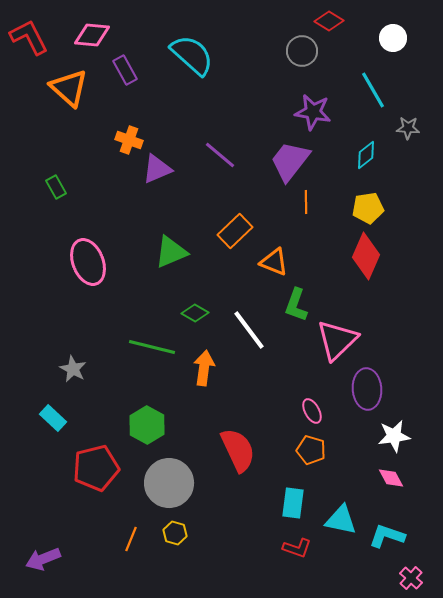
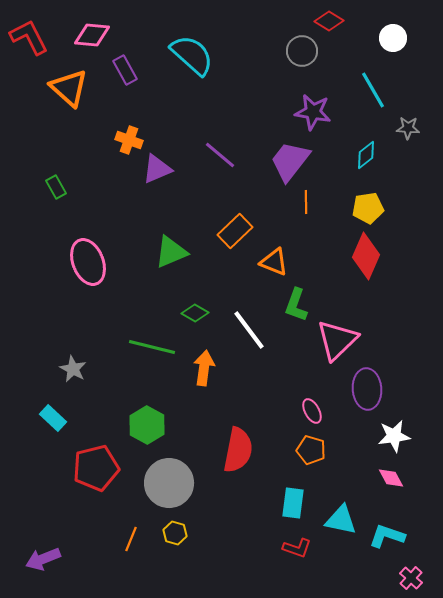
red semicircle at (238, 450): rotated 36 degrees clockwise
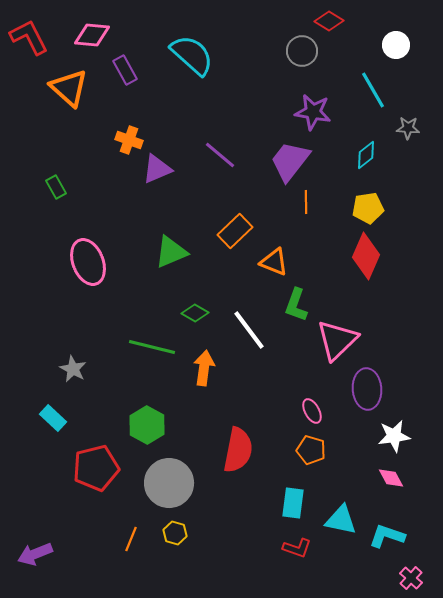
white circle at (393, 38): moved 3 px right, 7 px down
purple arrow at (43, 559): moved 8 px left, 5 px up
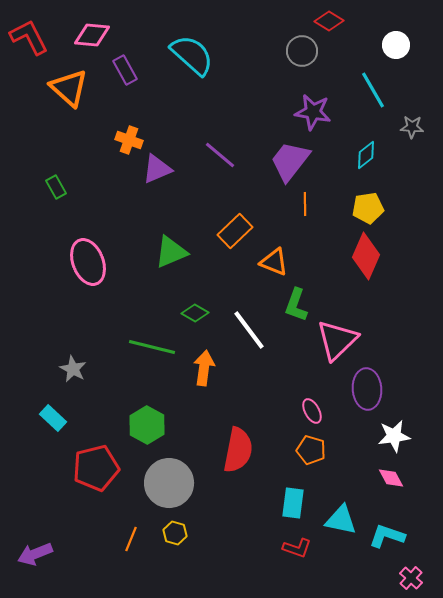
gray star at (408, 128): moved 4 px right, 1 px up
orange line at (306, 202): moved 1 px left, 2 px down
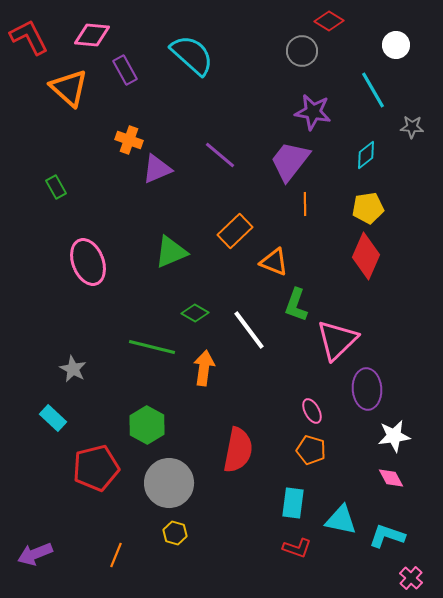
orange line at (131, 539): moved 15 px left, 16 px down
